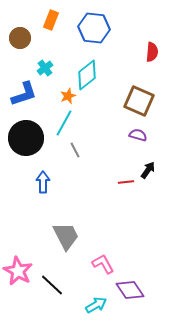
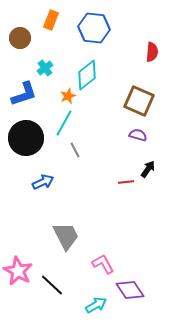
black arrow: moved 1 px up
blue arrow: rotated 65 degrees clockwise
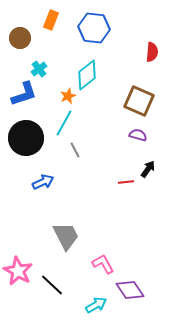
cyan cross: moved 6 px left, 1 px down
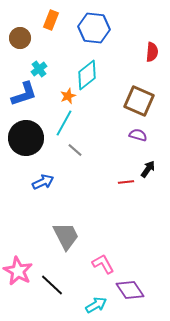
gray line: rotated 21 degrees counterclockwise
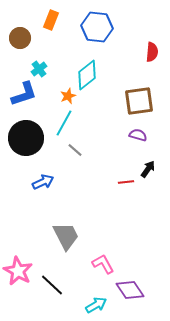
blue hexagon: moved 3 px right, 1 px up
brown square: rotated 32 degrees counterclockwise
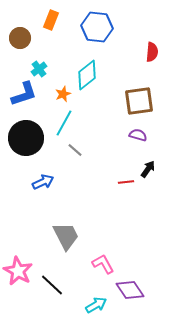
orange star: moved 5 px left, 2 px up
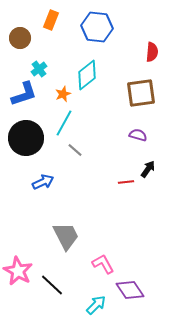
brown square: moved 2 px right, 8 px up
cyan arrow: rotated 15 degrees counterclockwise
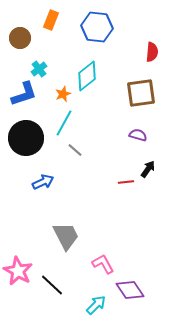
cyan diamond: moved 1 px down
